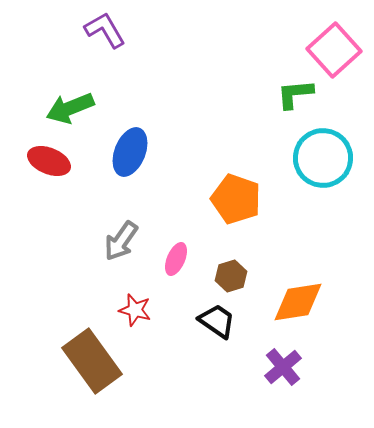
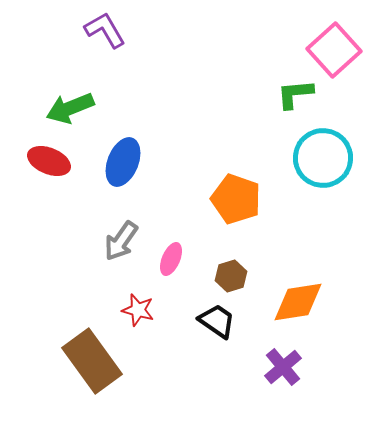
blue ellipse: moved 7 px left, 10 px down
pink ellipse: moved 5 px left
red star: moved 3 px right
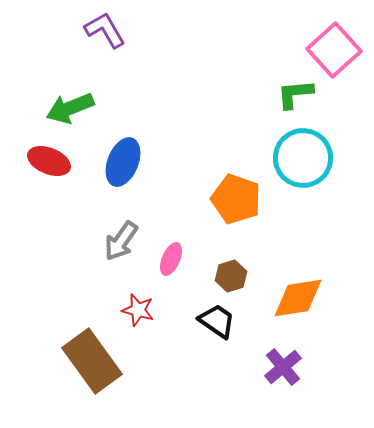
cyan circle: moved 20 px left
orange diamond: moved 4 px up
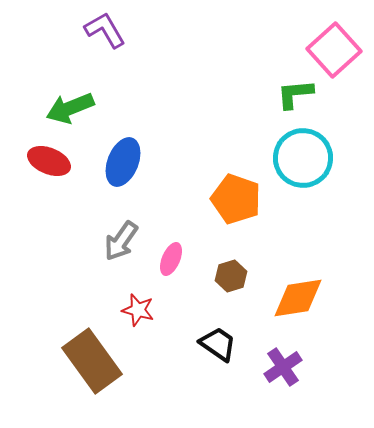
black trapezoid: moved 1 px right, 23 px down
purple cross: rotated 6 degrees clockwise
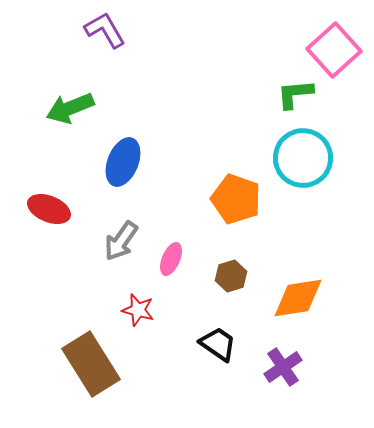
red ellipse: moved 48 px down
brown rectangle: moved 1 px left, 3 px down; rotated 4 degrees clockwise
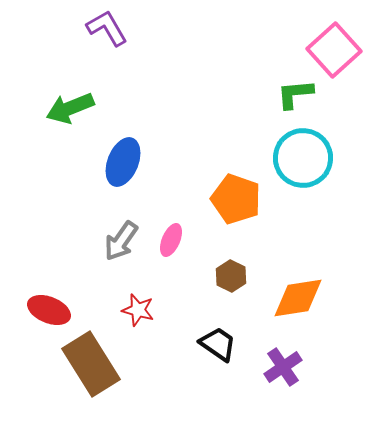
purple L-shape: moved 2 px right, 2 px up
red ellipse: moved 101 px down
pink ellipse: moved 19 px up
brown hexagon: rotated 16 degrees counterclockwise
